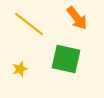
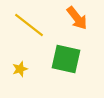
yellow line: moved 1 px down
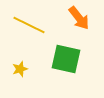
orange arrow: moved 2 px right
yellow line: rotated 12 degrees counterclockwise
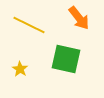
yellow star: rotated 21 degrees counterclockwise
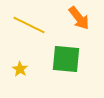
green square: rotated 8 degrees counterclockwise
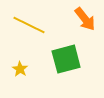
orange arrow: moved 6 px right, 1 px down
green square: rotated 20 degrees counterclockwise
